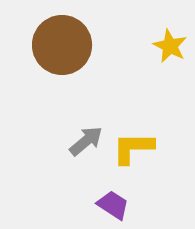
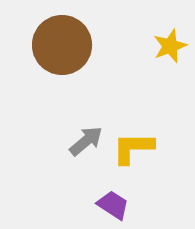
yellow star: rotated 24 degrees clockwise
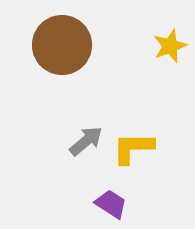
purple trapezoid: moved 2 px left, 1 px up
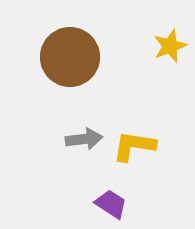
brown circle: moved 8 px right, 12 px down
gray arrow: moved 2 px left, 2 px up; rotated 33 degrees clockwise
yellow L-shape: moved 1 px right, 2 px up; rotated 9 degrees clockwise
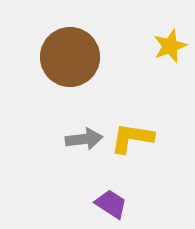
yellow L-shape: moved 2 px left, 8 px up
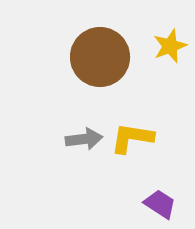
brown circle: moved 30 px right
purple trapezoid: moved 49 px right
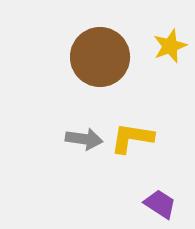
gray arrow: rotated 15 degrees clockwise
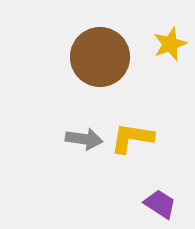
yellow star: moved 2 px up
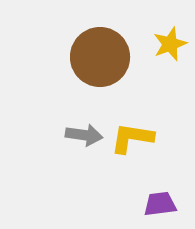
gray arrow: moved 4 px up
purple trapezoid: rotated 40 degrees counterclockwise
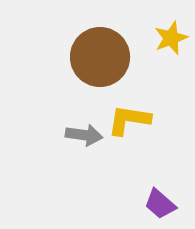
yellow star: moved 1 px right, 6 px up
yellow L-shape: moved 3 px left, 18 px up
purple trapezoid: rotated 132 degrees counterclockwise
